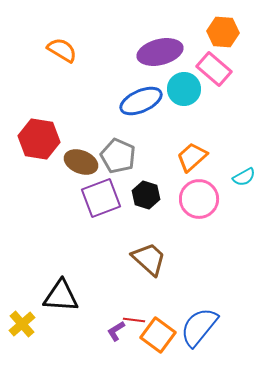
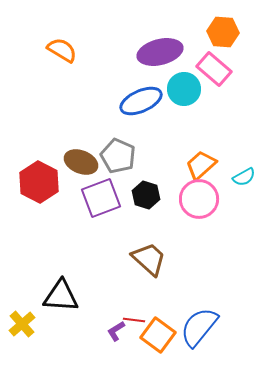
red hexagon: moved 43 px down; rotated 18 degrees clockwise
orange trapezoid: moved 9 px right, 8 px down
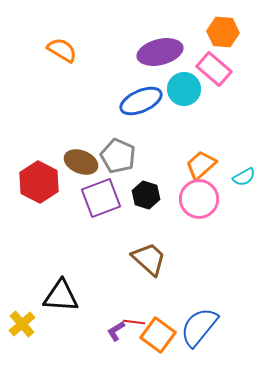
red line: moved 2 px down
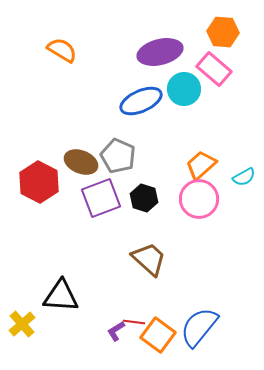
black hexagon: moved 2 px left, 3 px down
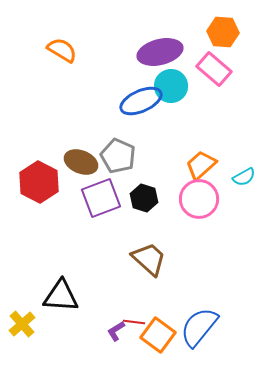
cyan circle: moved 13 px left, 3 px up
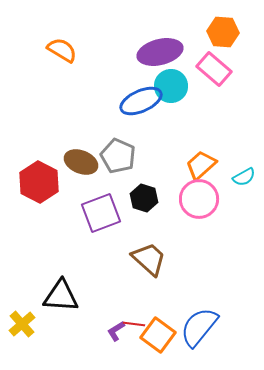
purple square: moved 15 px down
red line: moved 2 px down
